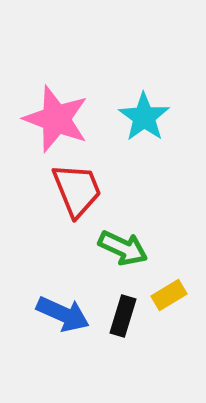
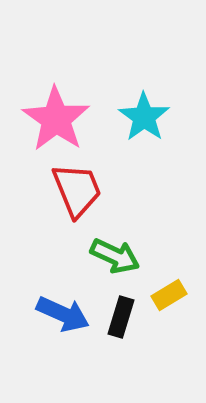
pink star: rotated 14 degrees clockwise
green arrow: moved 8 px left, 8 px down
black rectangle: moved 2 px left, 1 px down
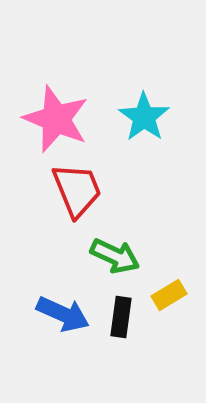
pink star: rotated 12 degrees counterclockwise
black rectangle: rotated 9 degrees counterclockwise
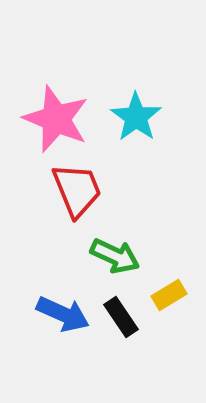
cyan star: moved 8 px left
black rectangle: rotated 42 degrees counterclockwise
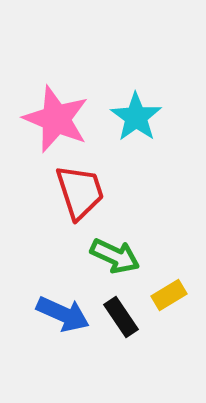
red trapezoid: moved 3 px right, 2 px down; rotated 4 degrees clockwise
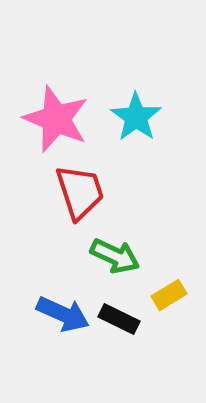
black rectangle: moved 2 px left, 2 px down; rotated 30 degrees counterclockwise
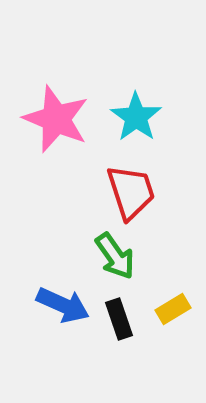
red trapezoid: moved 51 px right
green arrow: rotated 30 degrees clockwise
yellow rectangle: moved 4 px right, 14 px down
blue arrow: moved 9 px up
black rectangle: rotated 45 degrees clockwise
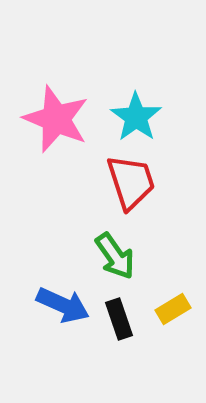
red trapezoid: moved 10 px up
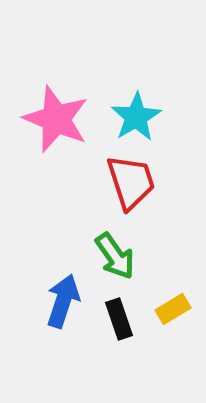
cyan star: rotated 6 degrees clockwise
blue arrow: moved 4 px up; rotated 96 degrees counterclockwise
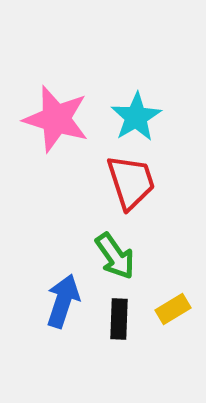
pink star: rotated 6 degrees counterclockwise
black rectangle: rotated 21 degrees clockwise
